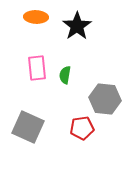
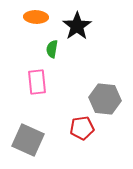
pink rectangle: moved 14 px down
green semicircle: moved 13 px left, 26 px up
gray square: moved 13 px down
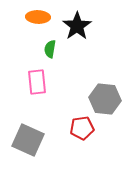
orange ellipse: moved 2 px right
green semicircle: moved 2 px left
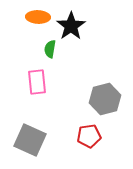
black star: moved 6 px left
gray hexagon: rotated 20 degrees counterclockwise
red pentagon: moved 7 px right, 8 px down
gray square: moved 2 px right
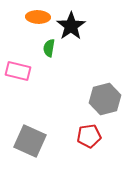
green semicircle: moved 1 px left, 1 px up
pink rectangle: moved 19 px left, 11 px up; rotated 70 degrees counterclockwise
gray square: moved 1 px down
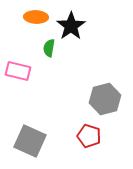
orange ellipse: moved 2 px left
red pentagon: rotated 25 degrees clockwise
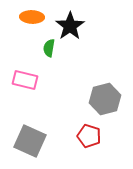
orange ellipse: moved 4 px left
black star: moved 1 px left
pink rectangle: moved 7 px right, 9 px down
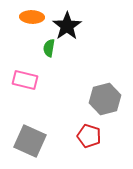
black star: moved 3 px left
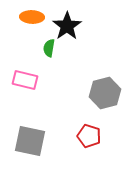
gray hexagon: moved 6 px up
gray square: rotated 12 degrees counterclockwise
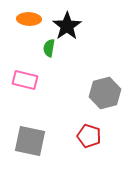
orange ellipse: moved 3 px left, 2 px down
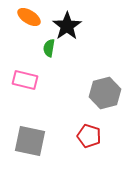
orange ellipse: moved 2 px up; rotated 30 degrees clockwise
